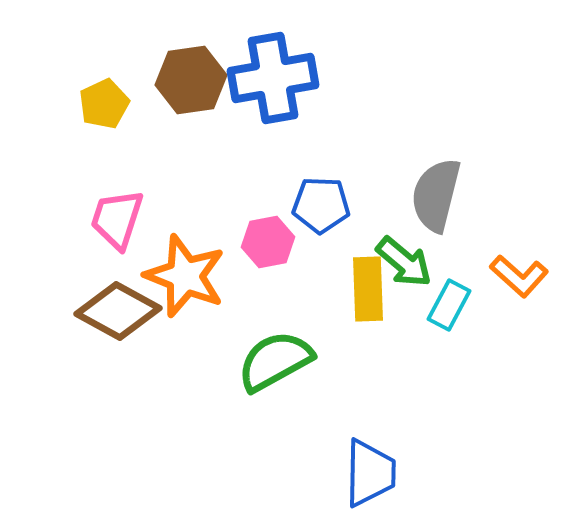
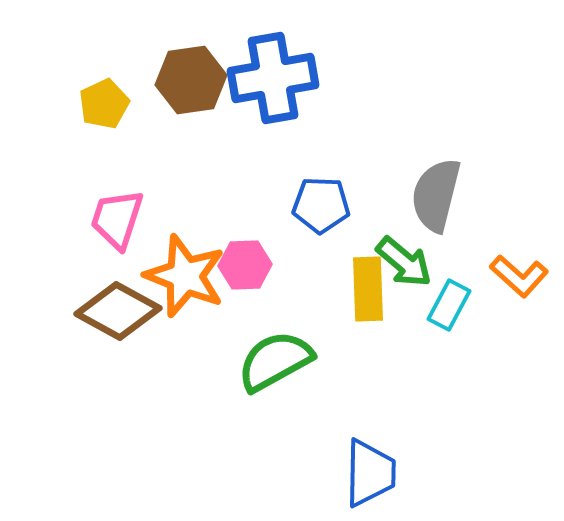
pink hexagon: moved 23 px left, 23 px down; rotated 9 degrees clockwise
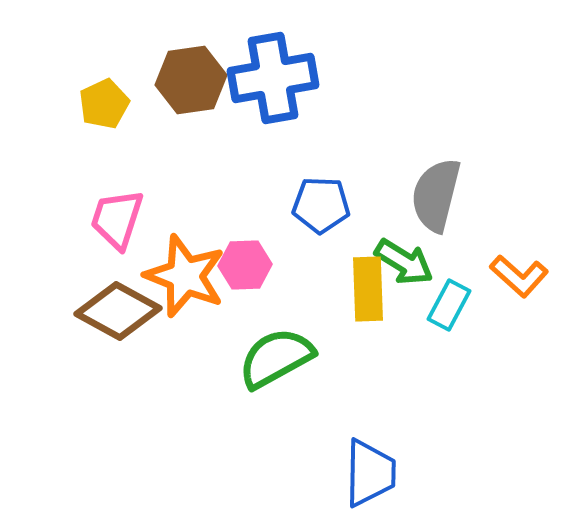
green arrow: rotated 8 degrees counterclockwise
green semicircle: moved 1 px right, 3 px up
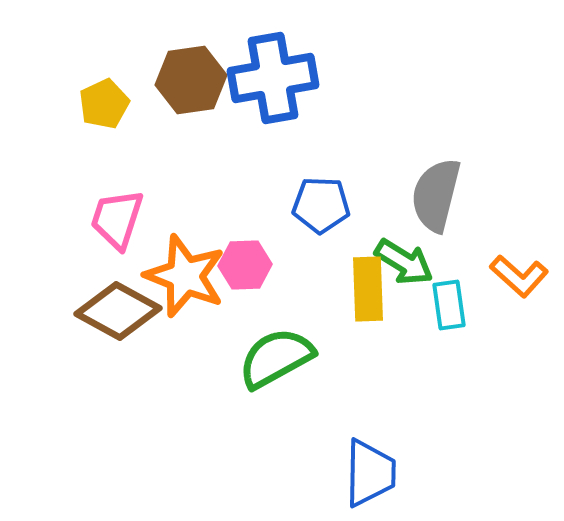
cyan rectangle: rotated 36 degrees counterclockwise
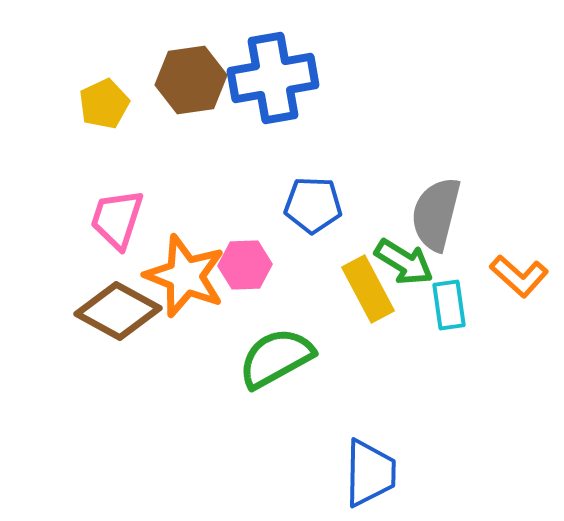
gray semicircle: moved 19 px down
blue pentagon: moved 8 px left
yellow rectangle: rotated 26 degrees counterclockwise
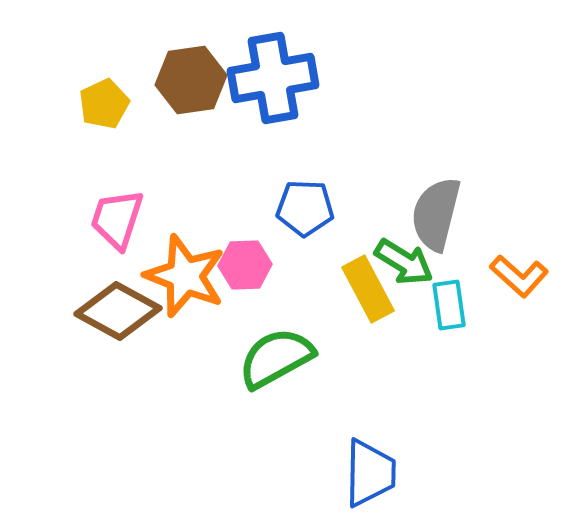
blue pentagon: moved 8 px left, 3 px down
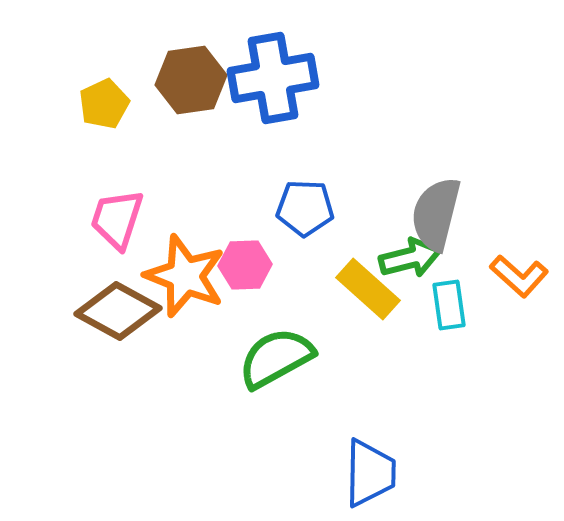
green arrow: moved 6 px right, 4 px up; rotated 46 degrees counterclockwise
yellow rectangle: rotated 20 degrees counterclockwise
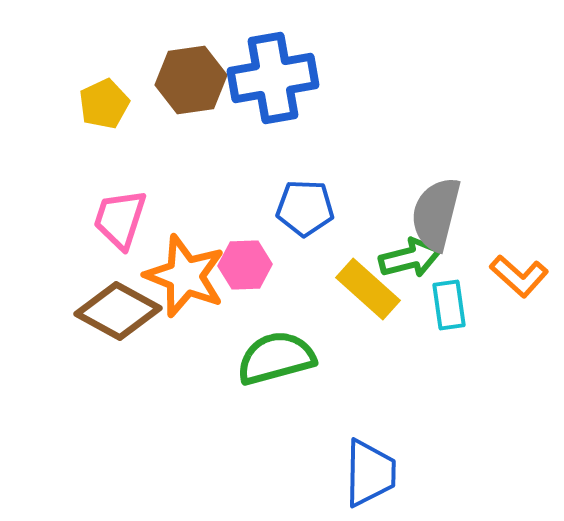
pink trapezoid: moved 3 px right
green semicircle: rotated 14 degrees clockwise
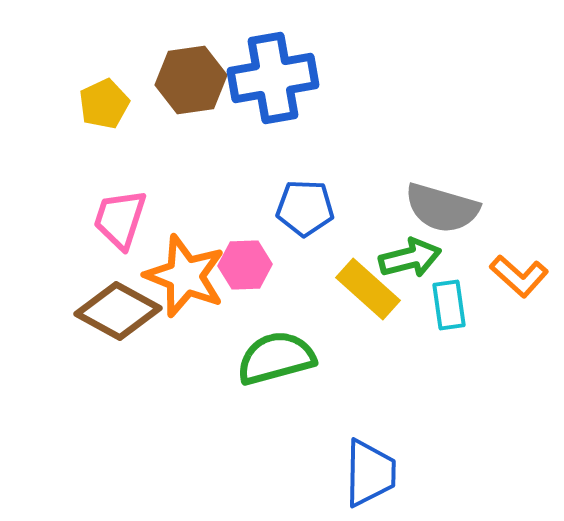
gray semicircle: moved 6 px right, 6 px up; rotated 88 degrees counterclockwise
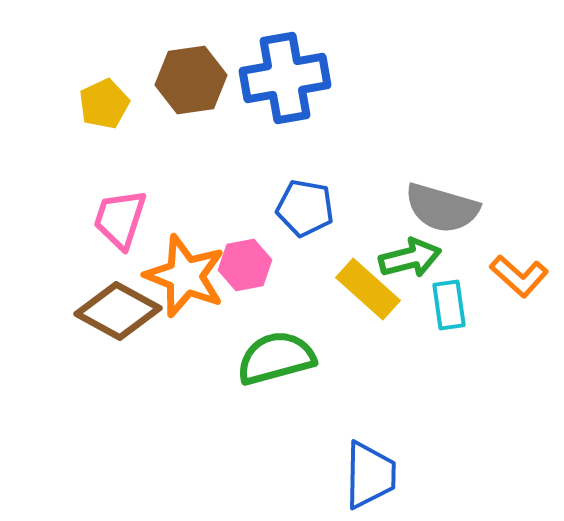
blue cross: moved 12 px right
blue pentagon: rotated 8 degrees clockwise
pink hexagon: rotated 9 degrees counterclockwise
blue trapezoid: moved 2 px down
